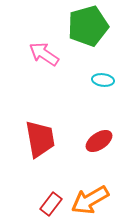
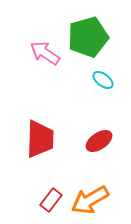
green pentagon: moved 11 px down
pink arrow: moved 1 px right, 1 px up
cyan ellipse: rotated 30 degrees clockwise
red trapezoid: rotated 12 degrees clockwise
red rectangle: moved 4 px up
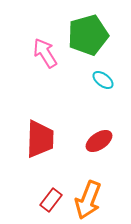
green pentagon: moved 2 px up
pink arrow: rotated 24 degrees clockwise
orange arrow: moved 2 px left; rotated 39 degrees counterclockwise
